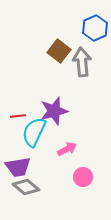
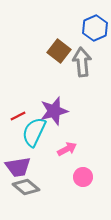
red line: rotated 21 degrees counterclockwise
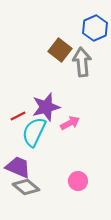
brown square: moved 1 px right, 1 px up
purple star: moved 8 px left, 4 px up
pink arrow: moved 3 px right, 26 px up
purple trapezoid: rotated 148 degrees counterclockwise
pink circle: moved 5 px left, 4 px down
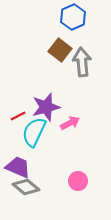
blue hexagon: moved 22 px left, 11 px up
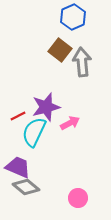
pink circle: moved 17 px down
